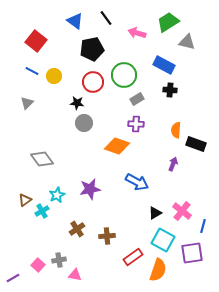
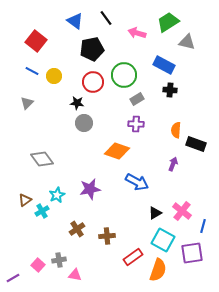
orange diamond at (117, 146): moved 5 px down
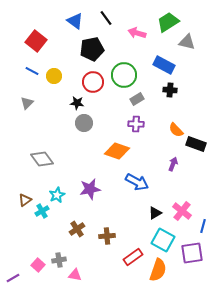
orange semicircle at (176, 130): rotated 49 degrees counterclockwise
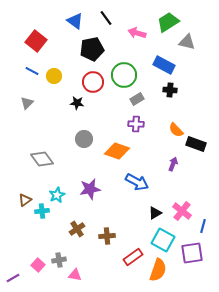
gray circle at (84, 123): moved 16 px down
cyan cross at (42, 211): rotated 24 degrees clockwise
